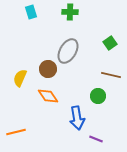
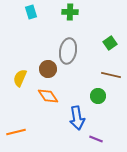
gray ellipse: rotated 20 degrees counterclockwise
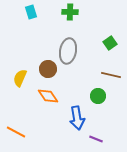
orange line: rotated 42 degrees clockwise
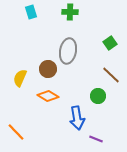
brown line: rotated 30 degrees clockwise
orange diamond: rotated 25 degrees counterclockwise
orange line: rotated 18 degrees clockwise
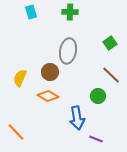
brown circle: moved 2 px right, 3 px down
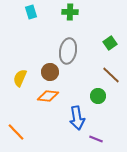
orange diamond: rotated 25 degrees counterclockwise
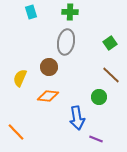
gray ellipse: moved 2 px left, 9 px up
brown circle: moved 1 px left, 5 px up
green circle: moved 1 px right, 1 px down
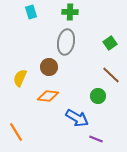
green circle: moved 1 px left, 1 px up
blue arrow: rotated 50 degrees counterclockwise
orange line: rotated 12 degrees clockwise
